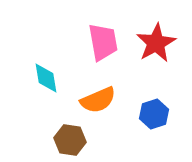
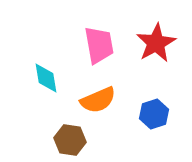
pink trapezoid: moved 4 px left, 3 px down
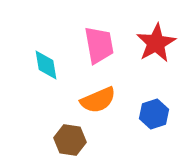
cyan diamond: moved 13 px up
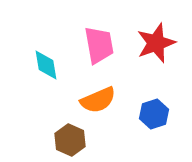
red star: rotated 9 degrees clockwise
brown hexagon: rotated 16 degrees clockwise
